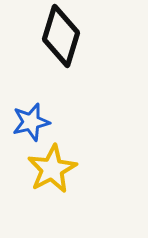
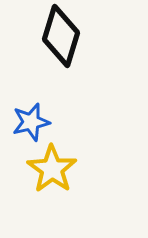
yellow star: rotated 9 degrees counterclockwise
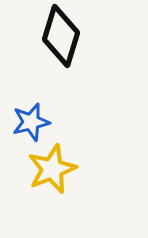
yellow star: rotated 15 degrees clockwise
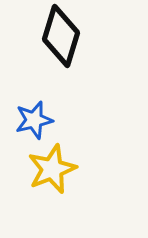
blue star: moved 3 px right, 2 px up
